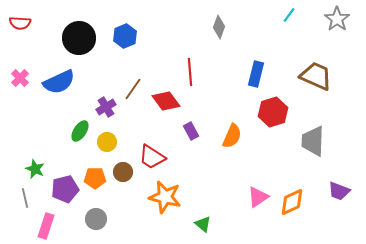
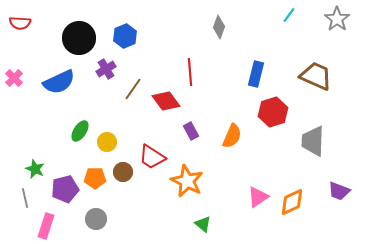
pink cross: moved 6 px left
purple cross: moved 38 px up
orange star: moved 22 px right, 16 px up; rotated 12 degrees clockwise
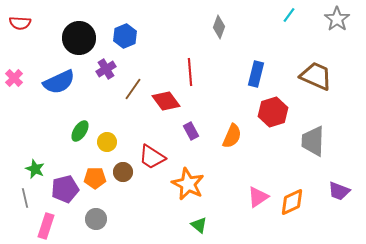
orange star: moved 1 px right, 3 px down
green triangle: moved 4 px left, 1 px down
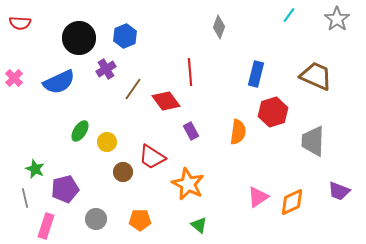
orange semicircle: moved 6 px right, 4 px up; rotated 15 degrees counterclockwise
orange pentagon: moved 45 px right, 42 px down
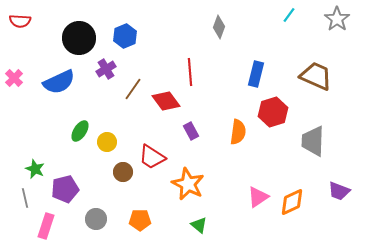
red semicircle: moved 2 px up
